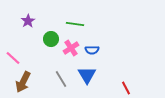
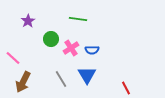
green line: moved 3 px right, 5 px up
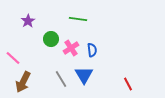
blue semicircle: rotated 96 degrees counterclockwise
blue triangle: moved 3 px left
red line: moved 2 px right, 4 px up
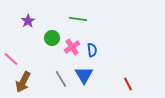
green circle: moved 1 px right, 1 px up
pink cross: moved 1 px right, 1 px up
pink line: moved 2 px left, 1 px down
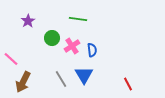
pink cross: moved 1 px up
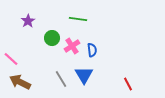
brown arrow: moved 3 px left; rotated 90 degrees clockwise
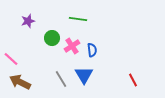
purple star: rotated 16 degrees clockwise
red line: moved 5 px right, 4 px up
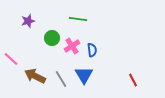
brown arrow: moved 15 px right, 6 px up
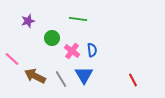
pink cross: moved 5 px down; rotated 21 degrees counterclockwise
pink line: moved 1 px right
